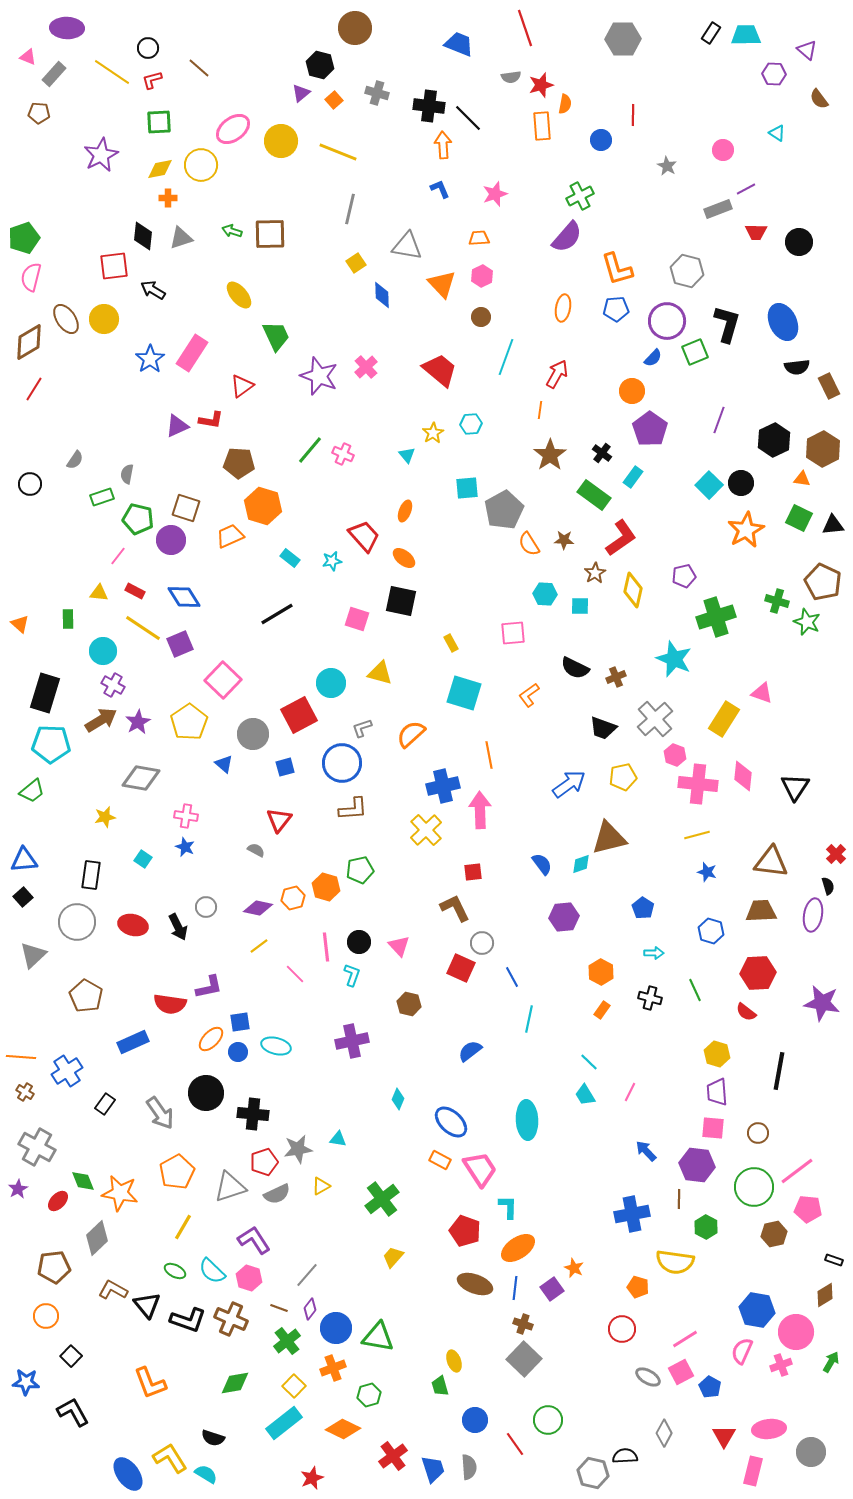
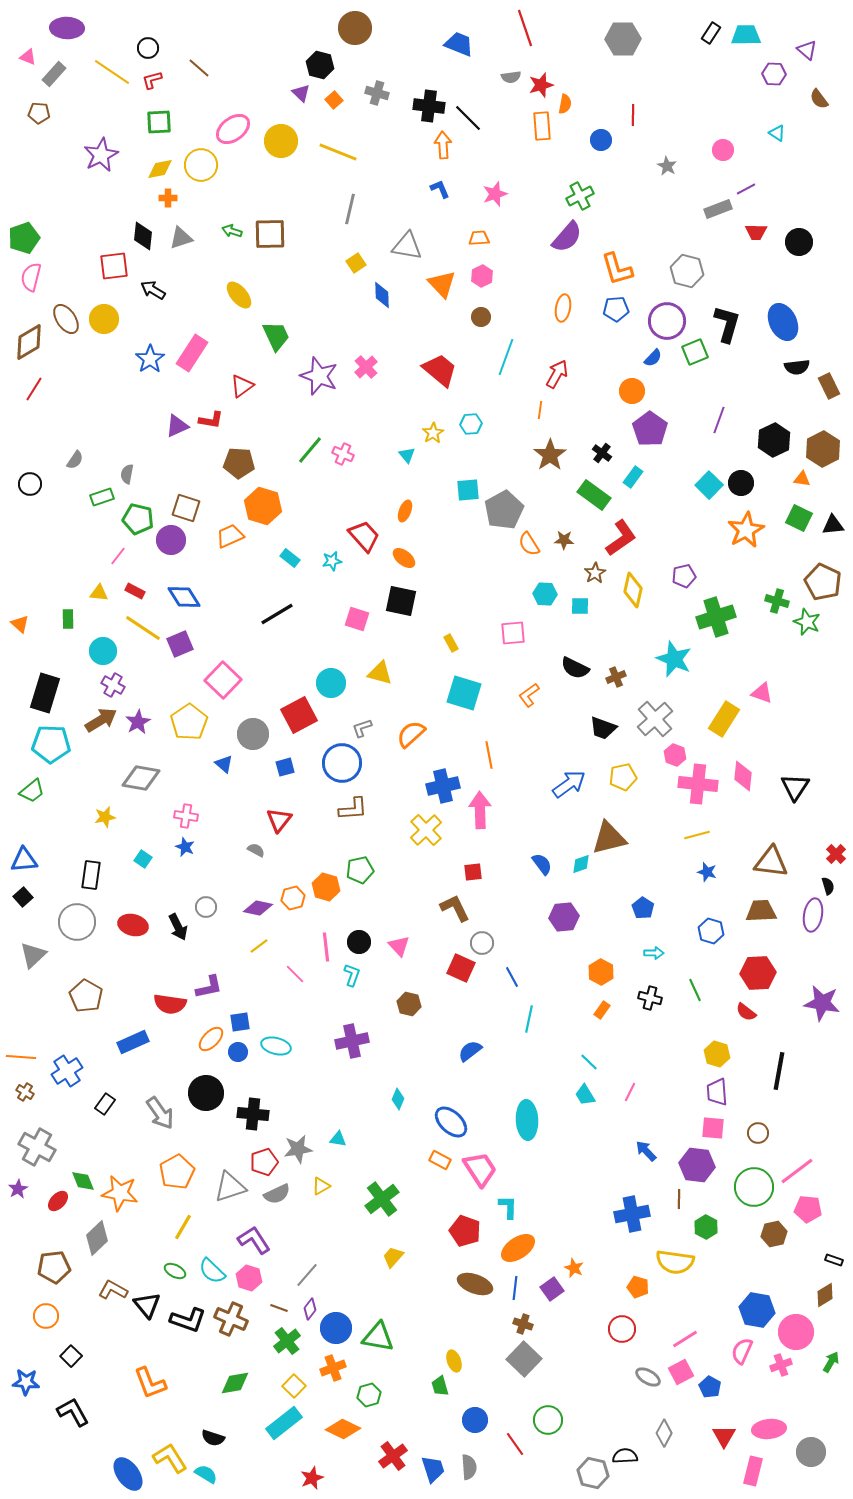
purple triangle at (301, 93): rotated 36 degrees counterclockwise
cyan square at (467, 488): moved 1 px right, 2 px down
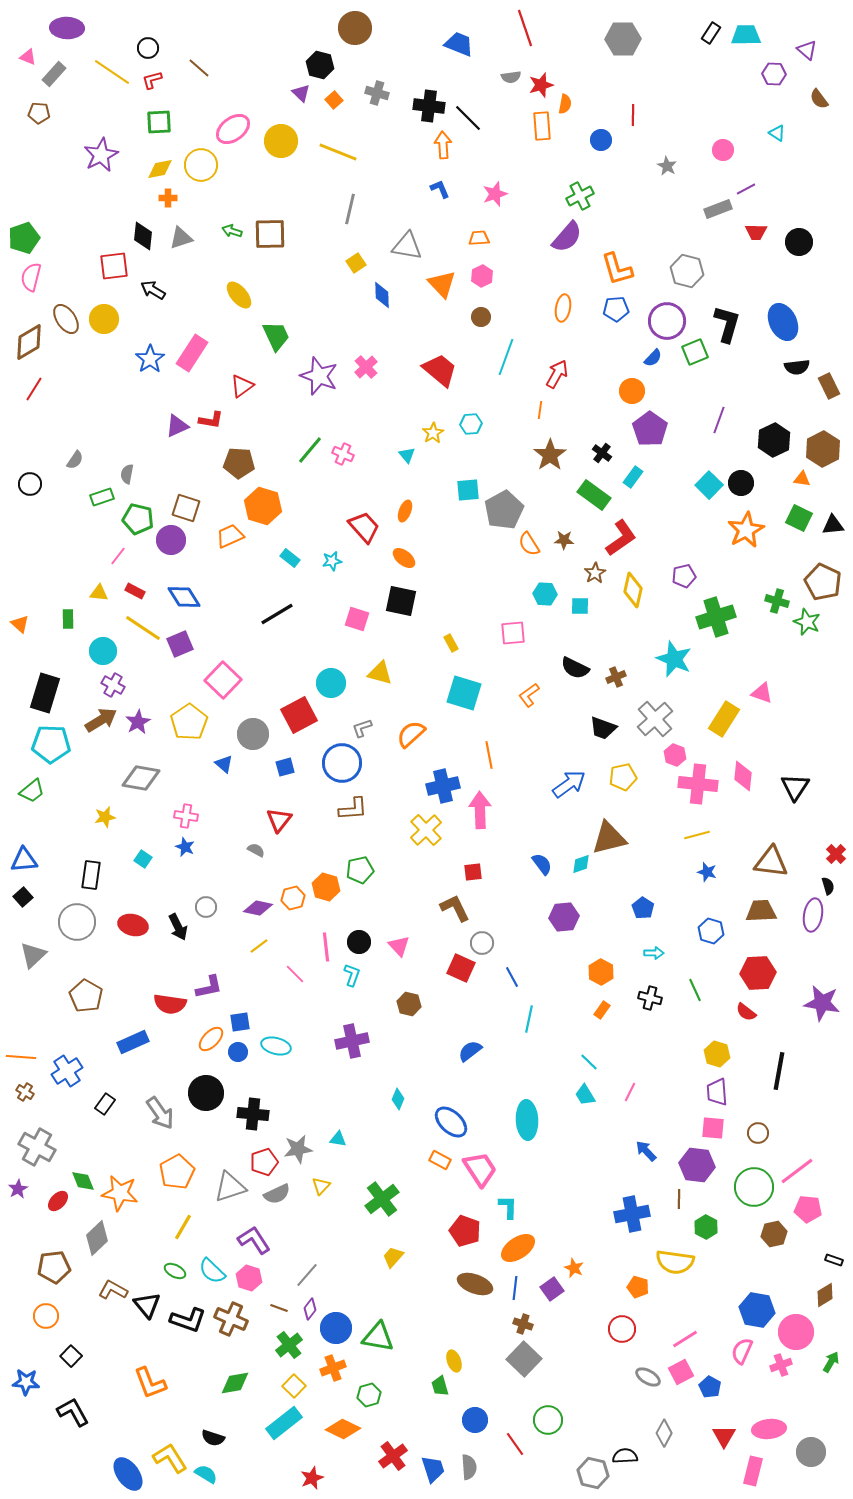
red trapezoid at (364, 536): moved 9 px up
yellow triangle at (321, 1186): rotated 18 degrees counterclockwise
green cross at (287, 1341): moved 2 px right, 4 px down
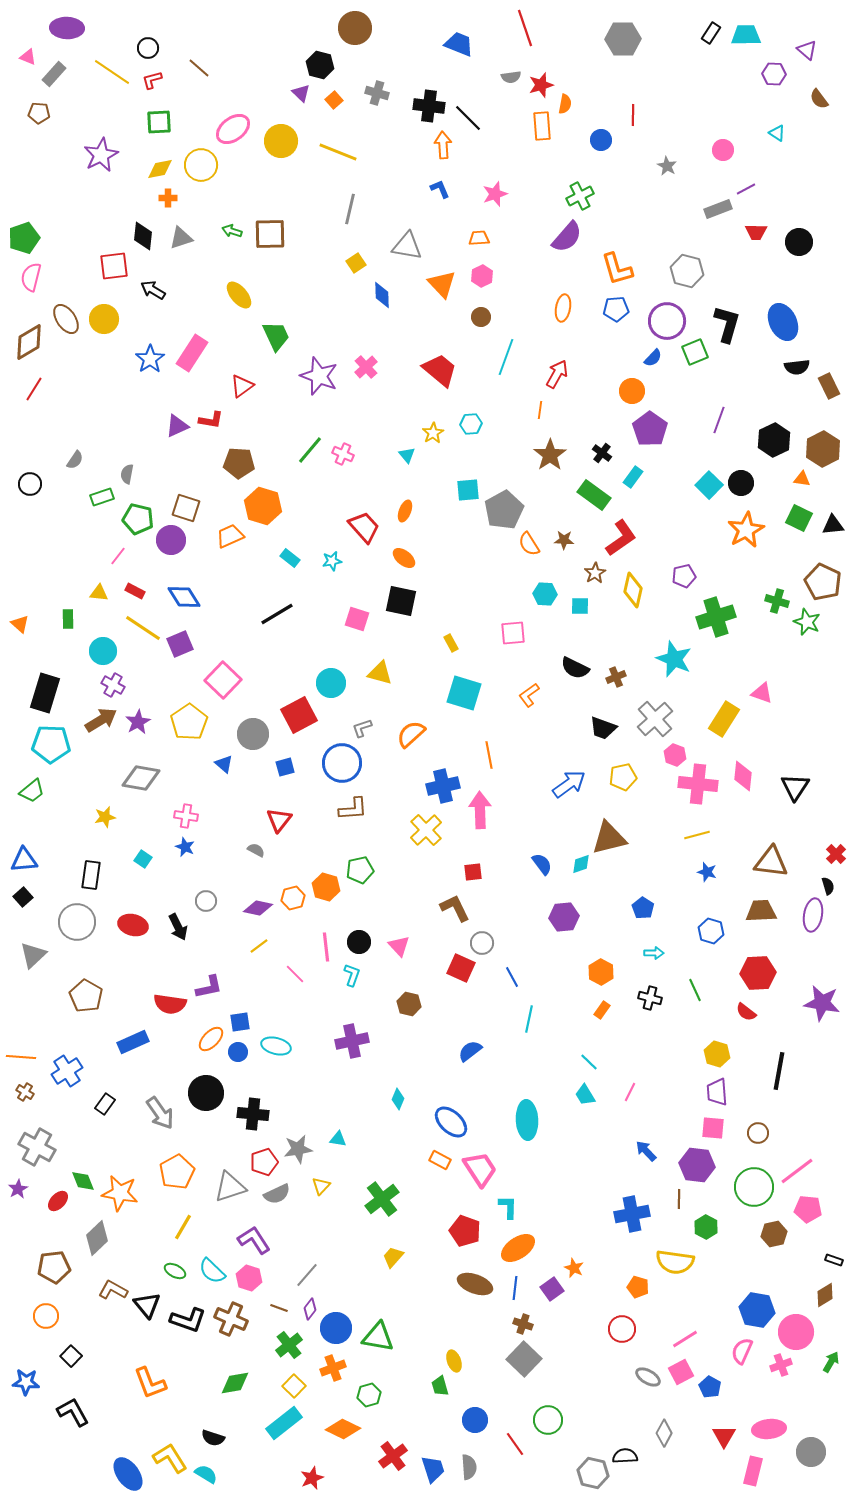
gray circle at (206, 907): moved 6 px up
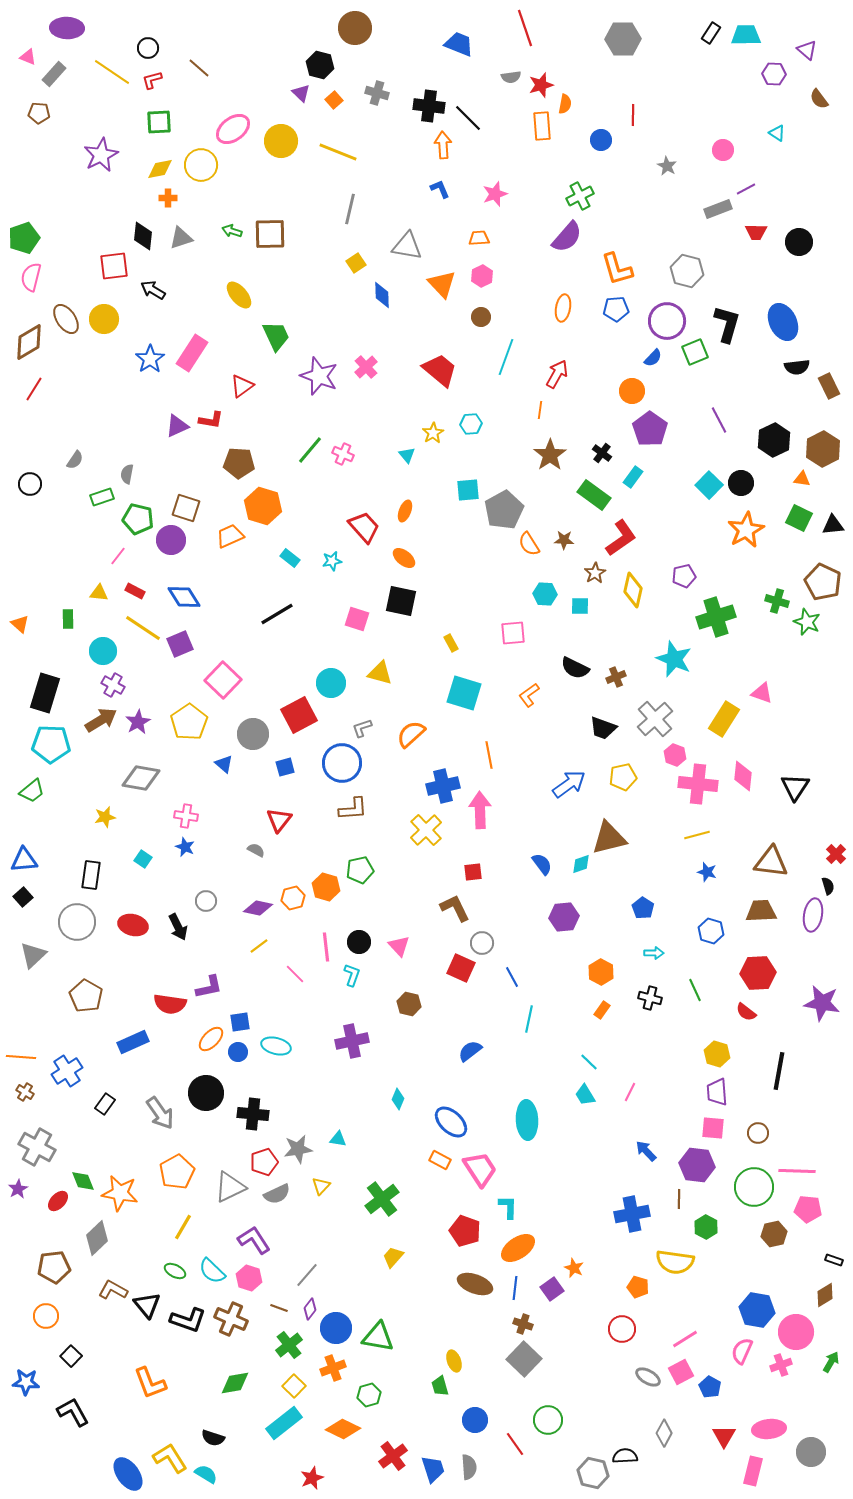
purple line at (719, 420): rotated 48 degrees counterclockwise
pink line at (797, 1171): rotated 39 degrees clockwise
gray triangle at (230, 1187): rotated 8 degrees counterclockwise
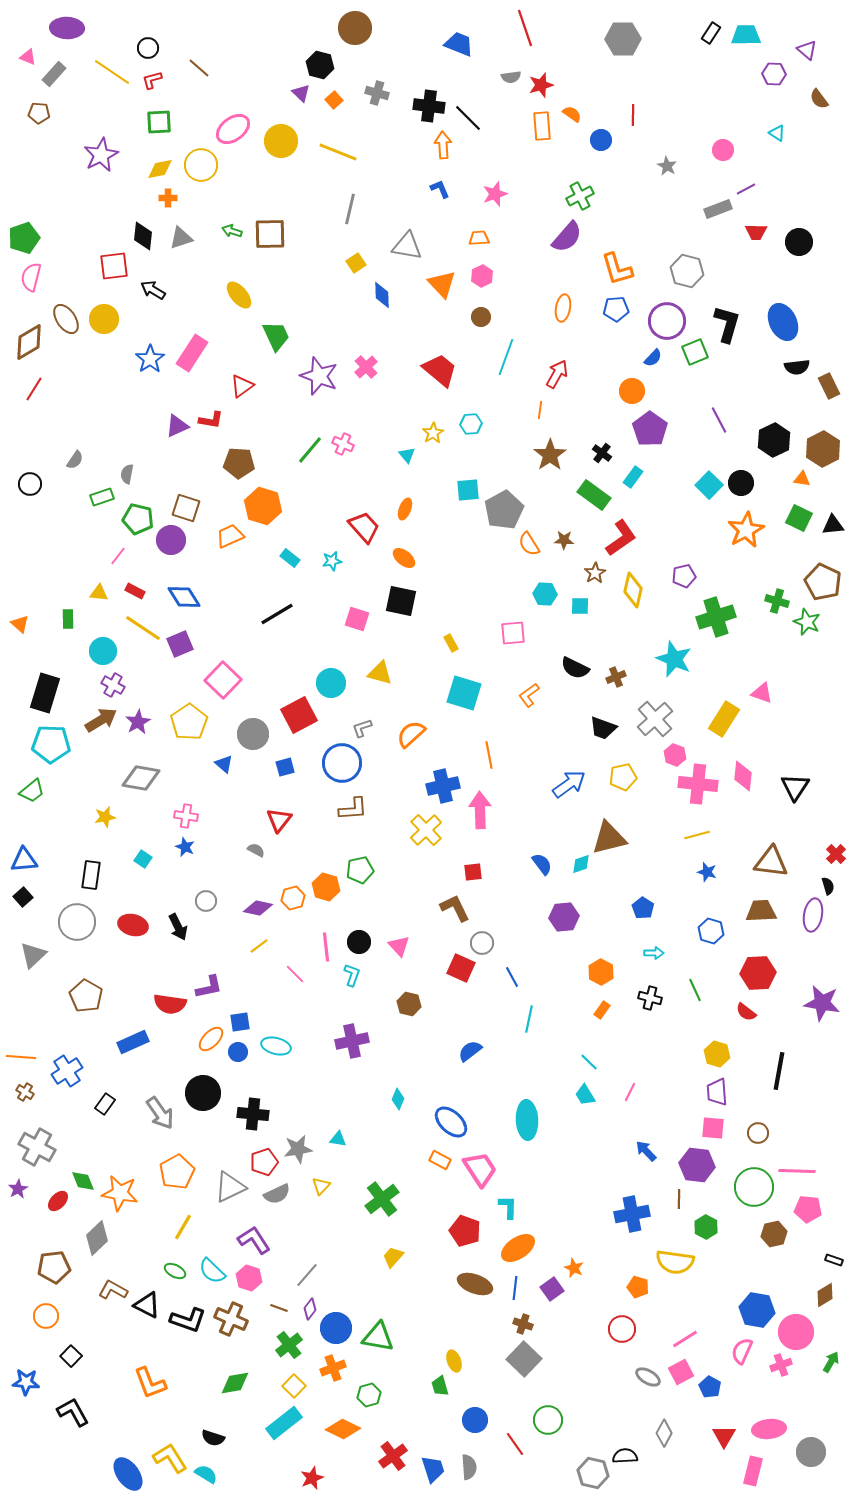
orange semicircle at (565, 104): moved 7 px right, 10 px down; rotated 66 degrees counterclockwise
pink cross at (343, 454): moved 10 px up
orange ellipse at (405, 511): moved 2 px up
black circle at (206, 1093): moved 3 px left
black triangle at (147, 1305): rotated 24 degrees counterclockwise
